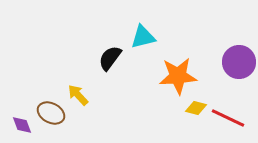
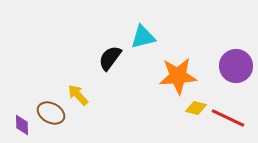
purple circle: moved 3 px left, 4 px down
purple diamond: rotated 20 degrees clockwise
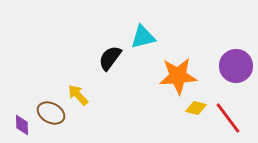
red line: rotated 28 degrees clockwise
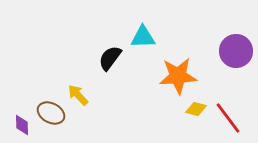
cyan triangle: rotated 12 degrees clockwise
purple circle: moved 15 px up
yellow diamond: moved 1 px down
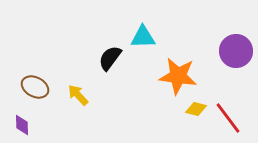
orange star: rotated 12 degrees clockwise
brown ellipse: moved 16 px left, 26 px up
